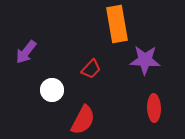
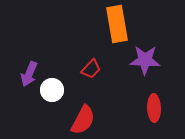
purple arrow: moved 3 px right, 22 px down; rotated 15 degrees counterclockwise
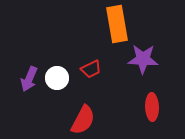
purple star: moved 2 px left, 1 px up
red trapezoid: rotated 20 degrees clockwise
purple arrow: moved 5 px down
white circle: moved 5 px right, 12 px up
red ellipse: moved 2 px left, 1 px up
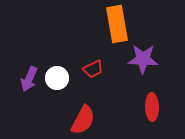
red trapezoid: moved 2 px right
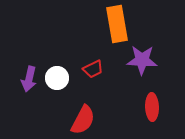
purple star: moved 1 px left, 1 px down
purple arrow: rotated 10 degrees counterclockwise
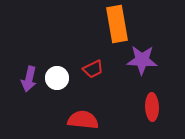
red semicircle: rotated 112 degrees counterclockwise
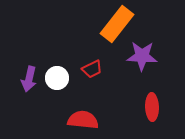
orange rectangle: rotated 48 degrees clockwise
purple star: moved 4 px up
red trapezoid: moved 1 px left
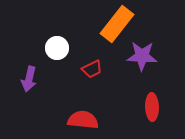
white circle: moved 30 px up
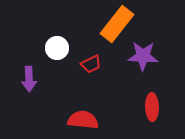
purple star: moved 1 px right
red trapezoid: moved 1 px left, 5 px up
purple arrow: rotated 15 degrees counterclockwise
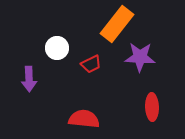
purple star: moved 3 px left, 1 px down
red semicircle: moved 1 px right, 1 px up
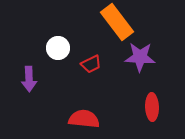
orange rectangle: moved 2 px up; rotated 75 degrees counterclockwise
white circle: moved 1 px right
